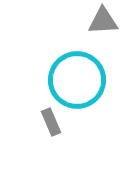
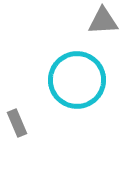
gray rectangle: moved 34 px left, 1 px down
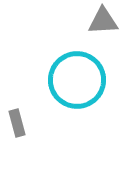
gray rectangle: rotated 8 degrees clockwise
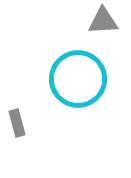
cyan circle: moved 1 px right, 1 px up
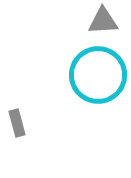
cyan circle: moved 20 px right, 4 px up
